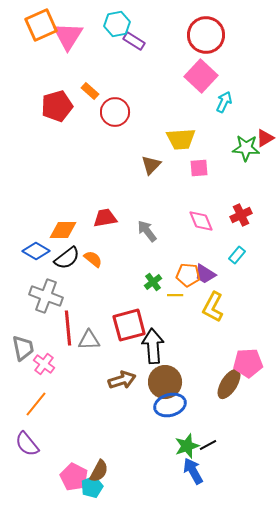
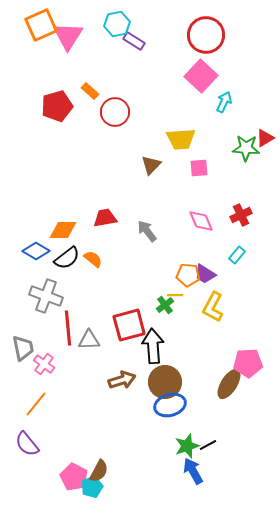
green cross at (153, 282): moved 12 px right, 23 px down
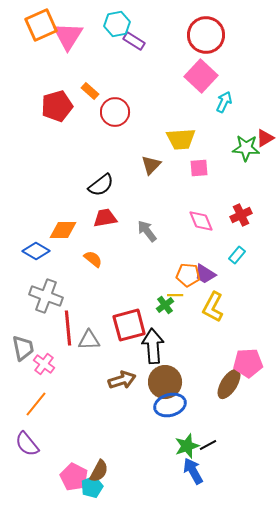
black semicircle at (67, 258): moved 34 px right, 73 px up
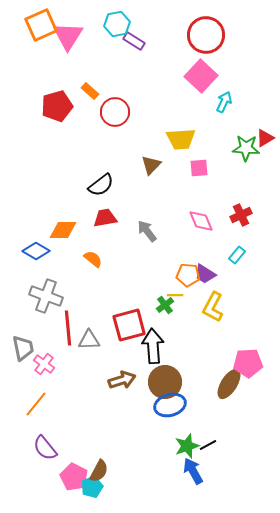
purple semicircle at (27, 444): moved 18 px right, 4 px down
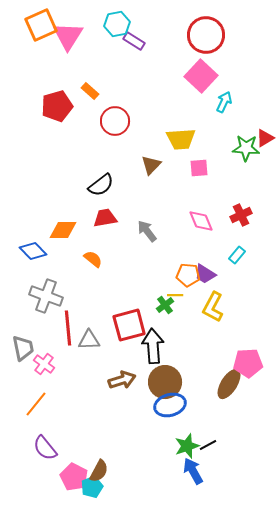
red circle at (115, 112): moved 9 px down
blue diamond at (36, 251): moved 3 px left; rotated 16 degrees clockwise
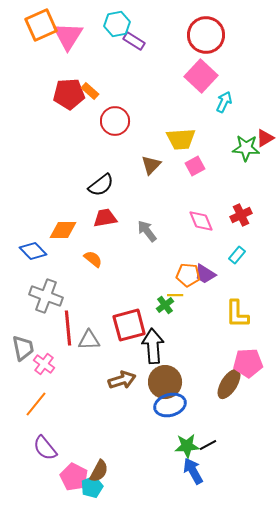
red pentagon at (57, 106): moved 12 px right, 12 px up; rotated 12 degrees clockwise
pink square at (199, 168): moved 4 px left, 2 px up; rotated 24 degrees counterclockwise
yellow L-shape at (213, 307): moved 24 px right, 7 px down; rotated 28 degrees counterclockwise
green star at (187, 446): rotated 15 degrees clockwise
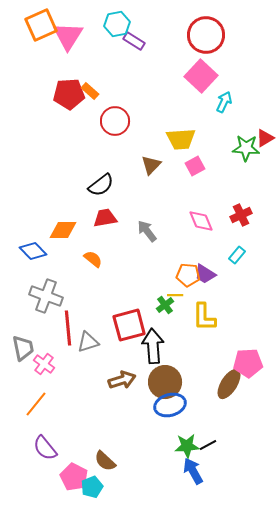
yellow L-shape at (237, 314): moved 33 px left, 3 px down
gray triangle at (89, 340): moved 1 px left, 2 px down; rotated 15 degrees counterclockwise
brown semicircle at (99, 471): moved 6 px right, 10 px up; rotated 105 degrees clockwise
